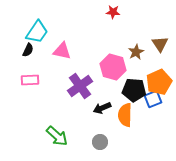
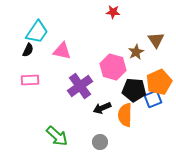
brown triangle: moved 4 px left, 4 px up
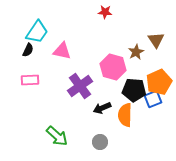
red star: moved 8 px left
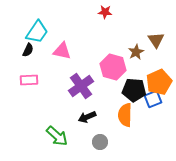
pink rectangle: moved 1 px left
purple cross: moved 1 px right
black arrow: moved 15 px left, 9 px down
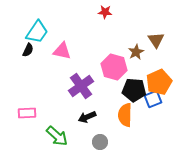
pink hexagon: moved 1 px right
pink rectangle: moved 2 px left, 33 px down
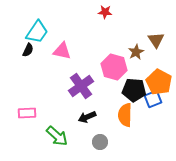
orange pentagon: rotated 20 degrees counterclockwise
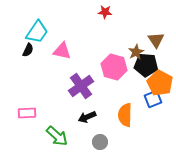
orange pentagon: moved 1 px right, 1 px down
black pentagon: moved 12 px right, 25 px up
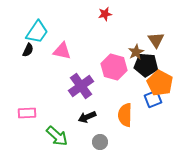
red star: moved 2 px down; rotated 16 degrees counterclockwise
